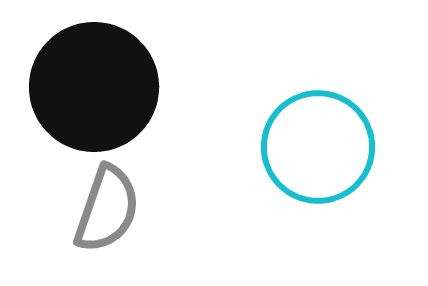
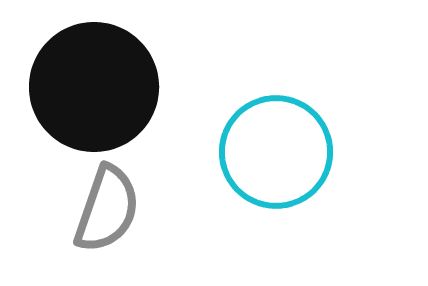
cyan circle: moved 42 px left, 5 px down
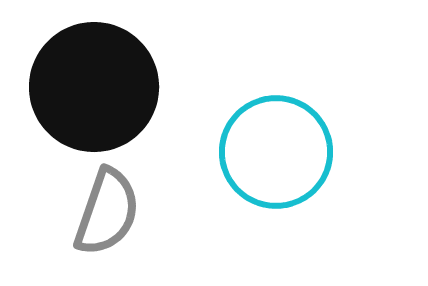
gray semicircle: moved 3 px down
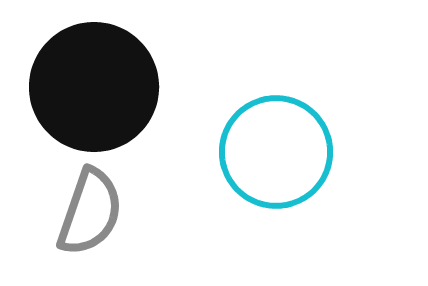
gray semicircle: moved 17 px left
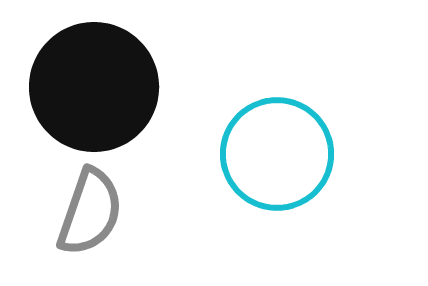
cyan circle: moved 1 px right, 2 px down
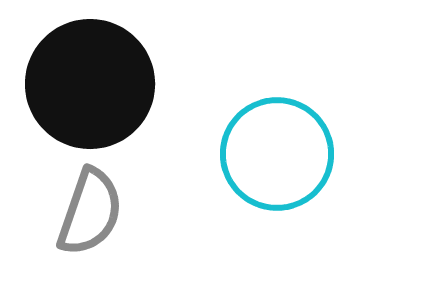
black circle: moved 4 px left, 3 px up
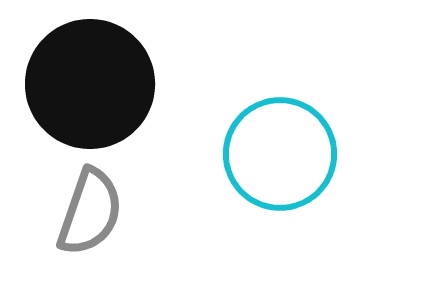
cyan circle: moved 3 px right
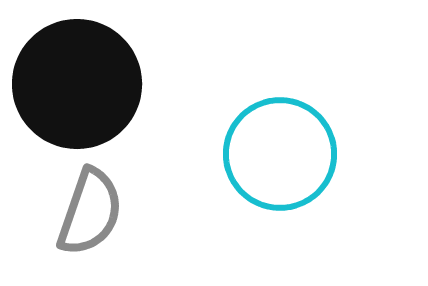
black circle: moved 13 px left
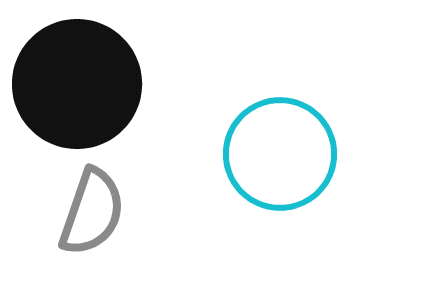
gray semicircle: moved 2 px right
